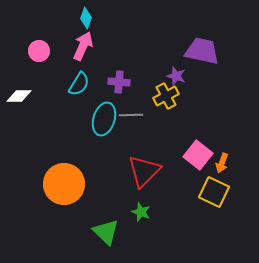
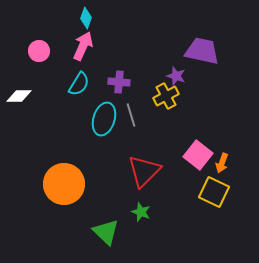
gray line: rotated 75 degrees clockwise
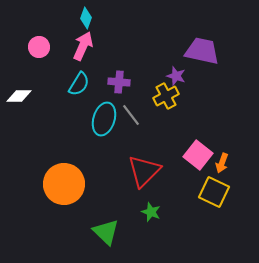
pink circle: moved 4 px up
gray line: rotated 20 degrees counterclockwise
green star: moved 10 px right
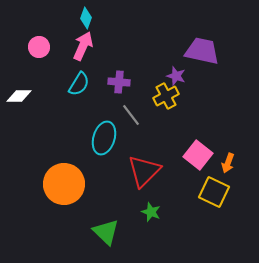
cyan ellipse: moved 19 px down
orange arrow: moved 6 px right
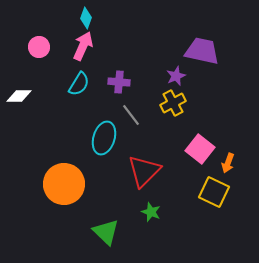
purple star: rotated 30 degrees clockwise
yellow cross: moved 7 px right, 7 px down
pink square: moved 2 px right, 6 px up
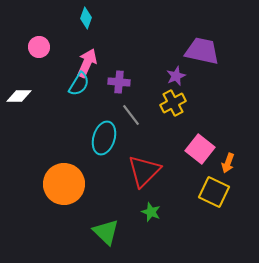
pink arrow: moved 4 px right, 17 px down
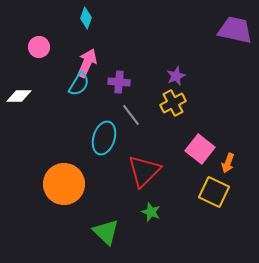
purple trapezoid: moved 33 px right, 21 px up
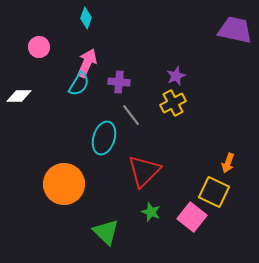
pink square: moved 8 px left, 68 px down
